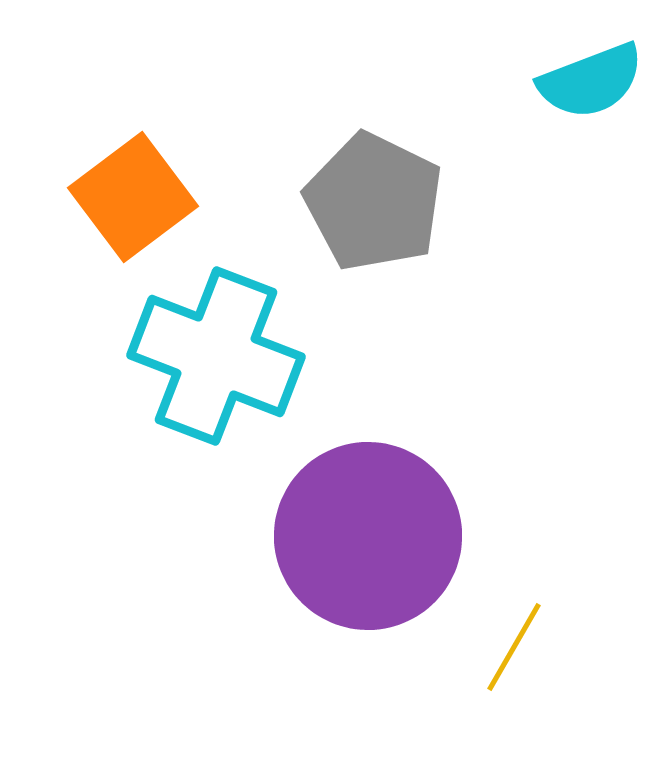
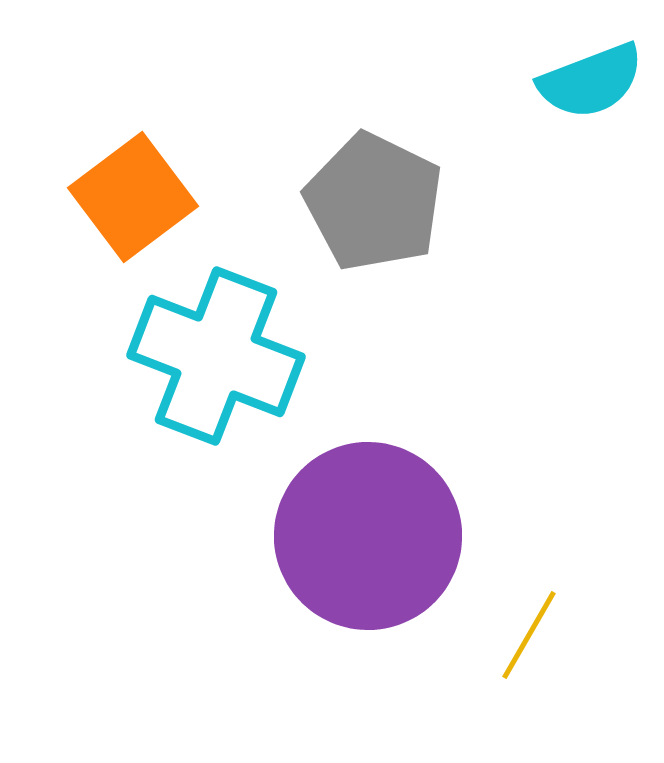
yellow line: moved 15 px right, 12 px up
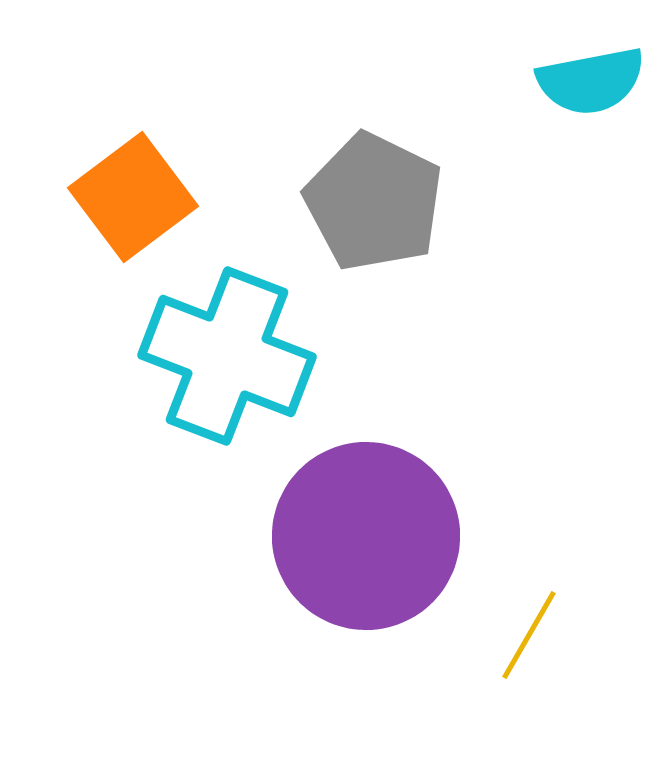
cyan semicircle: rotated 10 degrees clockwise
cyan cross: moved 11 px right
purple circle: moved 2 px left
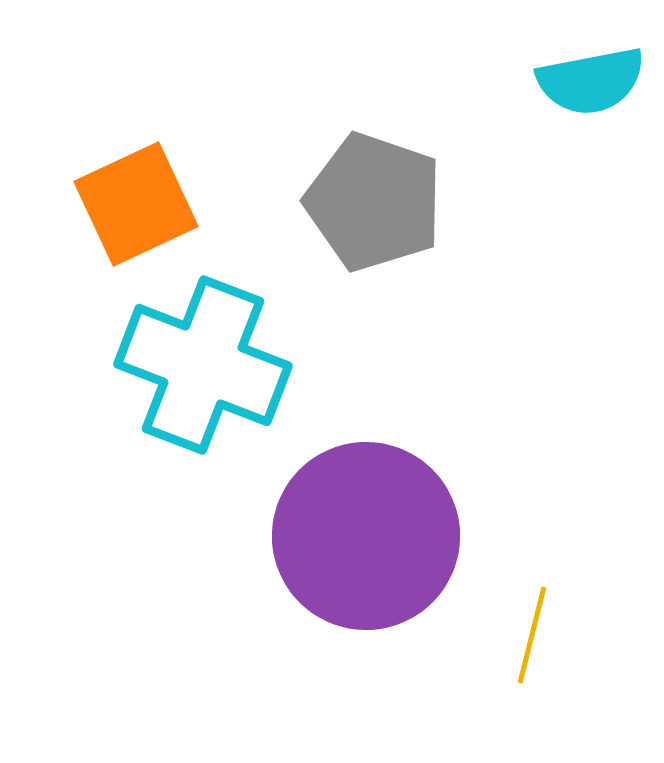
orange square: moved 3 px right, 7 px down; rotated 12 degrees clockwise
gray pentagon: rotated 7 degrees counterclockwise
cyan cross: moved 24 px left, 9 px down
yellow line: moved 3 px right; rotated 16 degrees counterclockwise
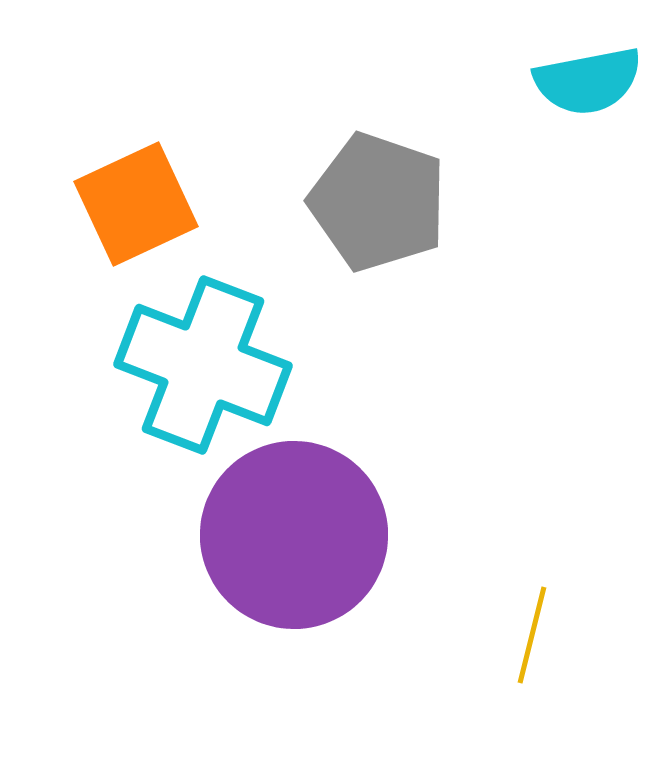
cyan semicircle: moved 3 px left
gray pentagon: moved 4 px right
purple circle: moved 72 px left, 1 px up
